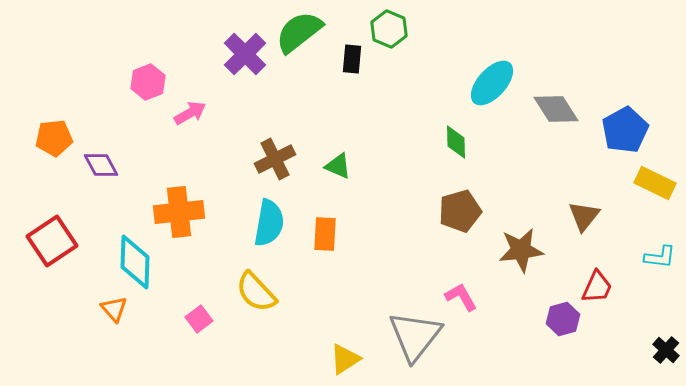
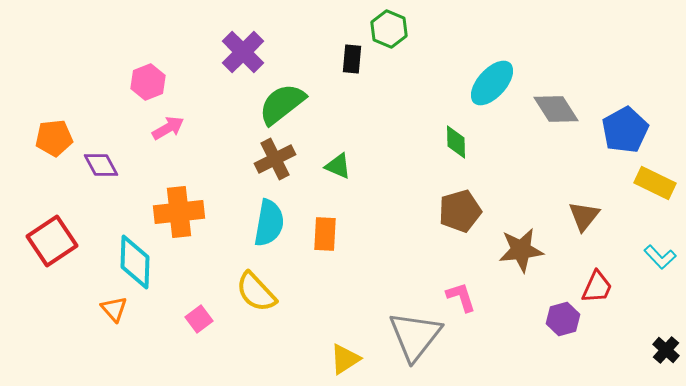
green semicircle: moved 17 px left, 72 px down
purple cross: moved 2 px left, 2 px up
pink arrow: moved 22 px left, 15 px down
cyan L-shape: rotated 40 degrees clockwise
pink L-shape: rotated 12 degrees clockwise
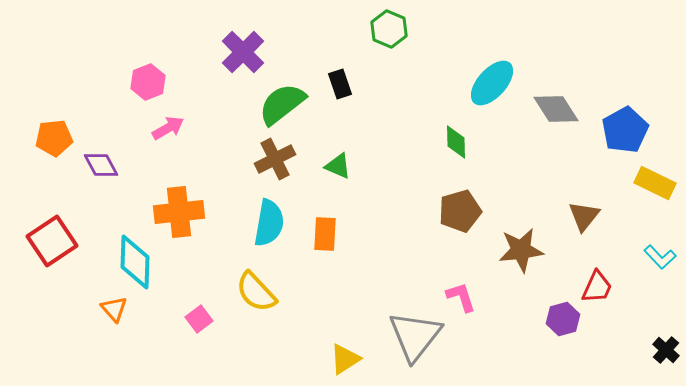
black rectangle: moved 12 px left, 25 px down; rotated 24 degrees counterclockwise
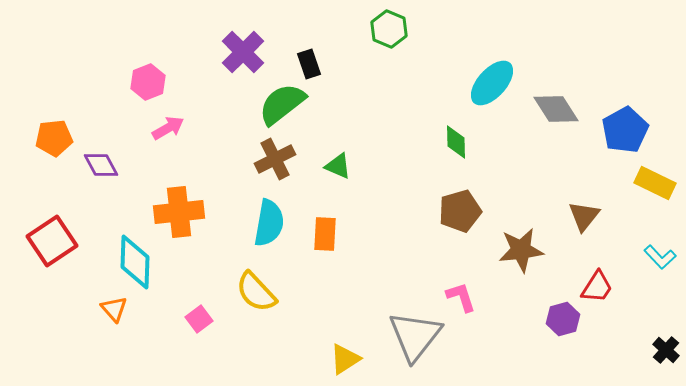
black rectangle: moved 31 px left, 20 px up
red trapezoid: rotated 9 degrees clockwise
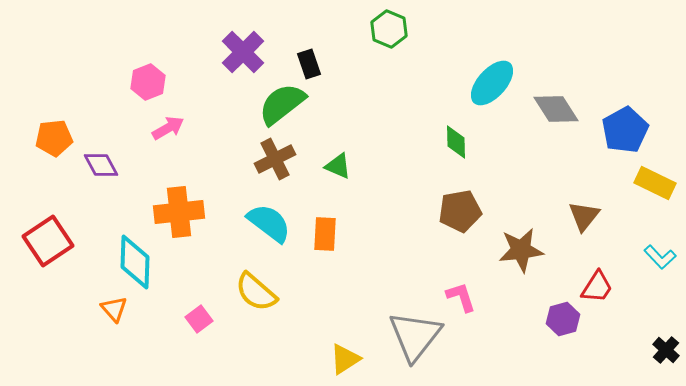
brown pentagon: rotated 6 degrees clockwise
cyan semicircle: rotated 63 degrees counterclockwise
red square: moved 4 px left
yellow semicircle: rotated 6 degrees counterclockwise
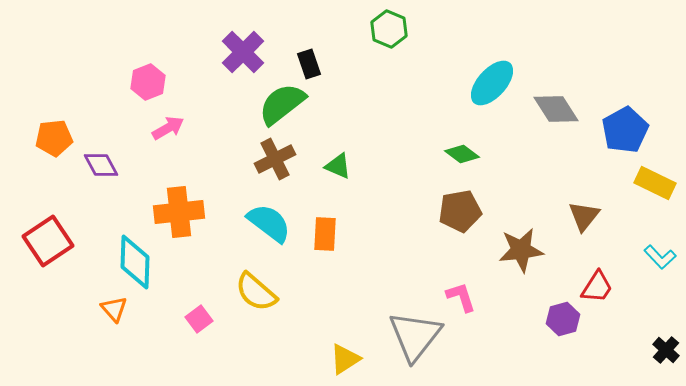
green diamond: moved 6 px right, 12 px down; rotated 52 degrees counterclockwise
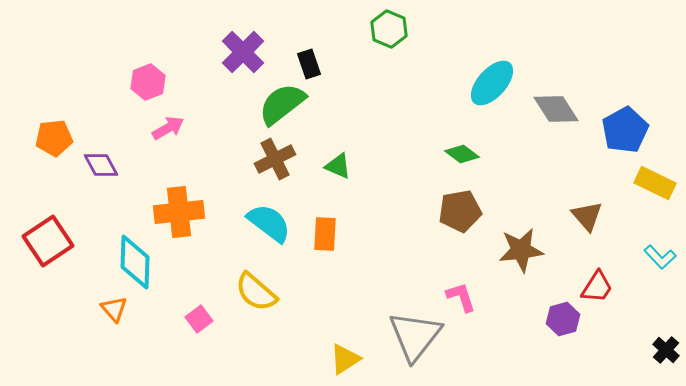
brown triangle: moved 3 px right; rotated 20 degrees counterclockwise
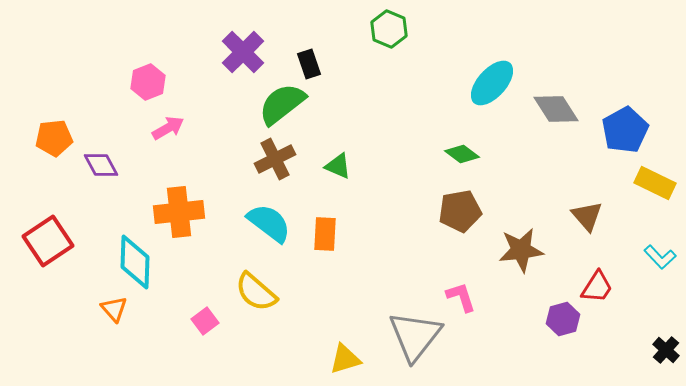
pink square: moved 6 px right, 2 px down
yellow triangle: rotated 16 degrees clockwise
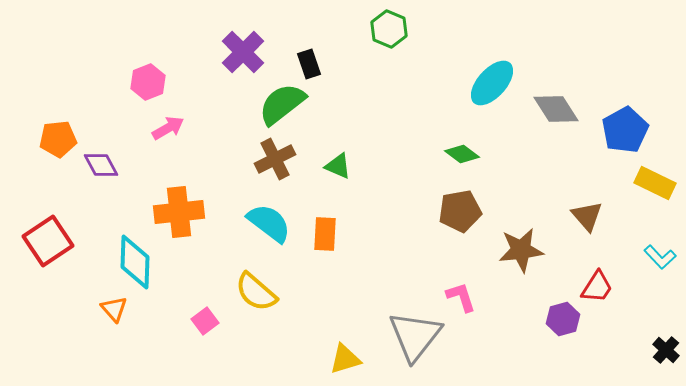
orange pentagon: moved 4 px right, 1 px down
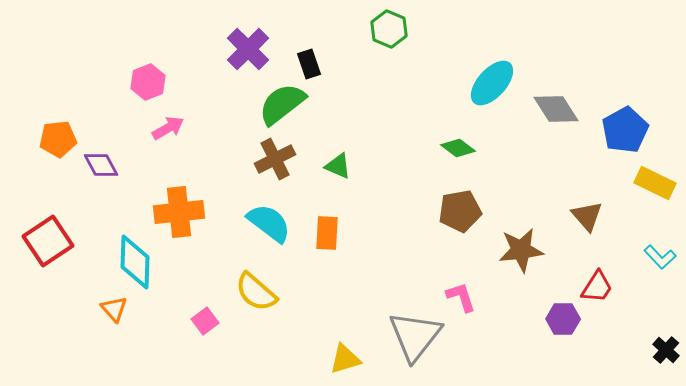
purple cross: moved 5 px right, 3 px up
green diamond: moved 4 px left, 6 px up
orange rectangle: moved 2 px right, 1 px up
purple hexagon: rotated 16 degrees clockwise
